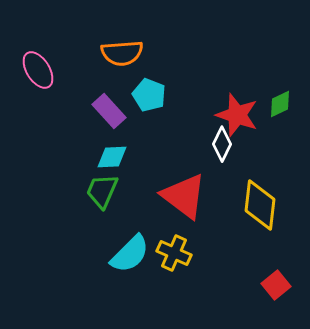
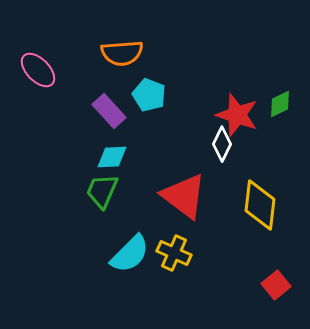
pink ellipse: rotated 12 degrees counterclockwise
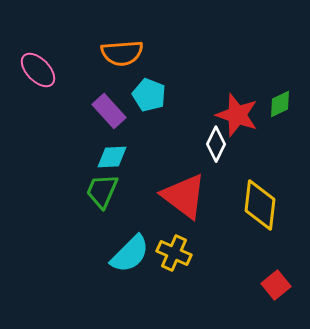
white diamond: moved 6 px left
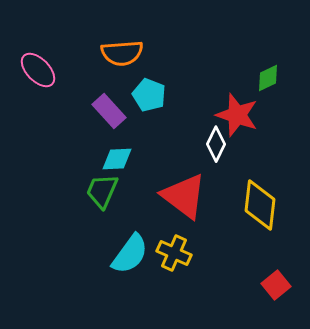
green diamond: moved 12 px left, 26 px up
cyan diamond: moved 5 px right, 2 px down
cyan semicircle: rotated 9 degrees counterclockwise
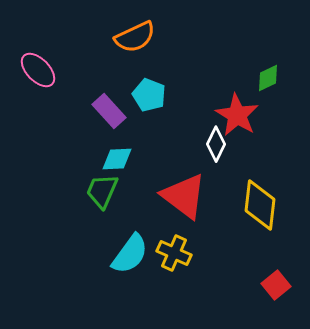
orange semicircle: moved 13 px right, 16 px up; rotated 21 degrees counterclockwise
red star: rotated 12 degrees clockwise
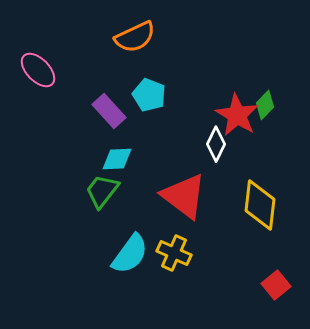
green diamond: moved 3 px left, 27 px down; rotated 20 degrees counterclockwise
green trapezoid: rotated 15 degrees clockwise
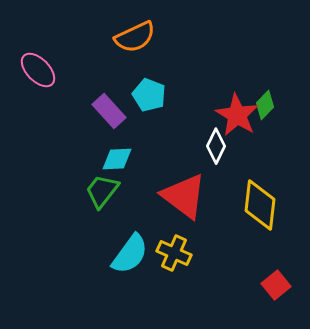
white diamond: moved 2 px down
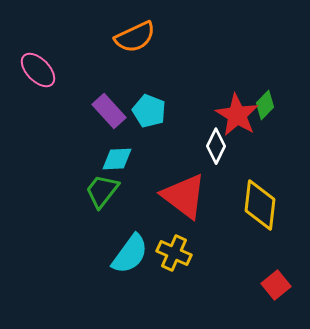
cyan pentagon: moved 16 px down
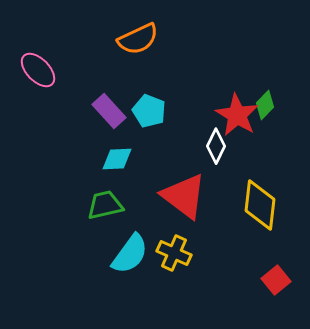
orange semicircle: moved 3 px right, 2 px down
green trapezoid: moved 3 px right, 14 px down; rotated 39 degrees clockwise
red square: moved 5 px up
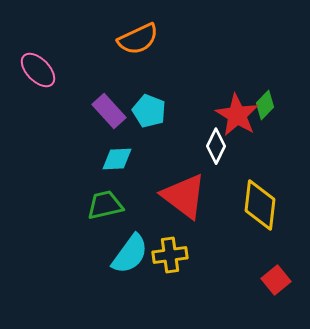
yellow cross: moved 4 px left, 2 px down; rotated 32 degrees counterclockwise
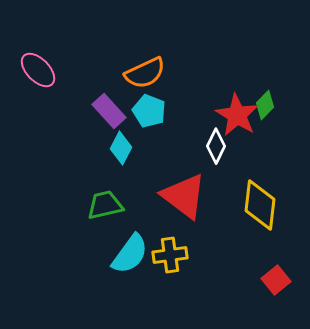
orange semicircle: moved 7 px right, 34 px down
cyan diamond: moved 4 px right, 11 px up; rotated 60 degrees counterclockwise
